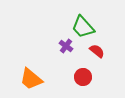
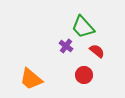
red circle: moved 1 px right, 2 px up
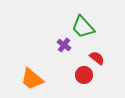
purple cross: moved 2 px left, 1 px up
red semicircle: moved 7 px down
orange trapezoid: moved 1 px right
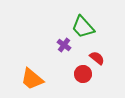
red circle: moved 1 px left, 1 px up
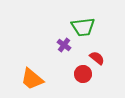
green trapezoid: rotated 55 degrees counterclockwise
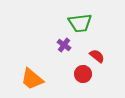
green trapezoid: moved 3 px left, 4 px up
red semicircle: moved 2 px up
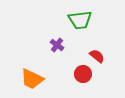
green trapezoid: moved 3 px up
purple cross: moved 7 px left
orange trapezoid: rotated 15 degrees counterclockwise
